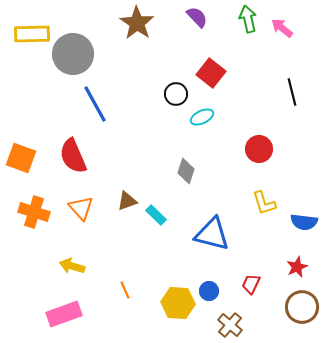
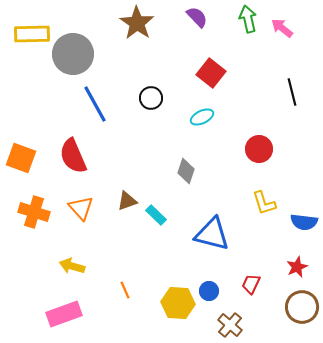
black circle: moved 25 px left, 4 px down
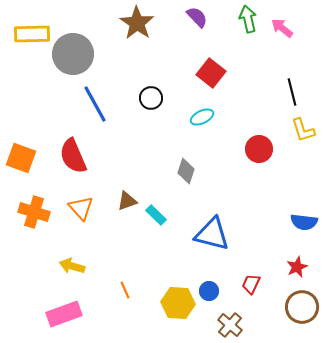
yellow L-shape: moved 39 px right, 73 px up
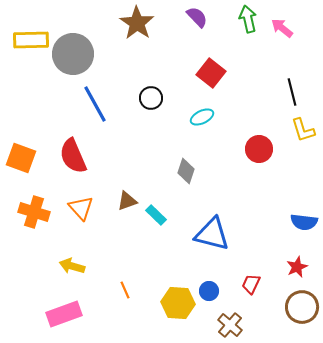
yellow rectangle: moved 1 px left, 6 px down
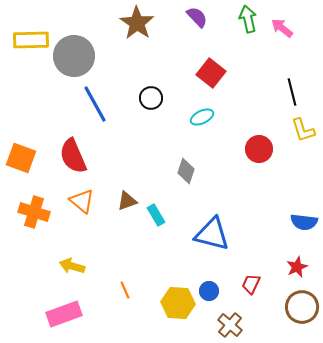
gray circle: moved 1 px right, 2 px down
orange triangle: moved 1 px right, 7 px up; rotated 8 degrees counterclockwise
cyan rectangle: rotated 15 degrees clockwise
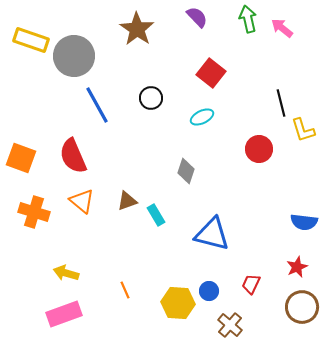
brown star: moved 6 px down
yellow rectangle: rotated 20 degrees clockwise
black line: moved 11 px left, 11 px down
blue line: moved 2 px right, 1 px down
yellow arrow: moved 6 px left, 7 px down
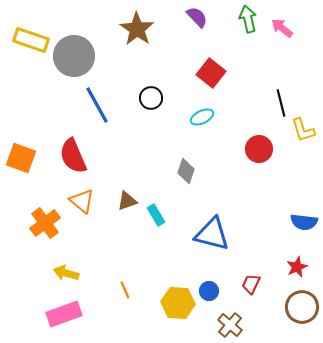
orange cross: moved 11 px right, 11 px down; rotated 36 degrees clockwise
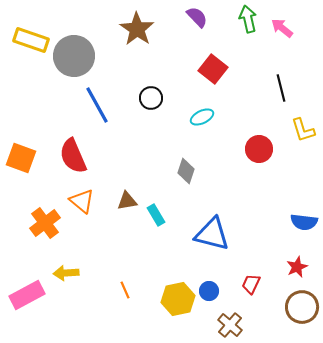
red square: moved 2 px right, 4 px up
black line: moved 15 px up
brown triangle: rotated 10 degrees clockwise
yellow arrow: rotated 20 degrees counterclockwise
yellow hexagon: moved 4 px up; rotated 16 degrees counterclockwise
pink rectangle: moved 37 px left, 19 px up; rotated 8 degrees counterclockwise
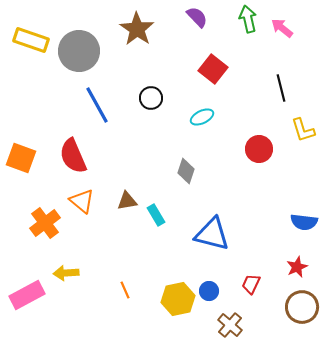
gray circle: moved 5 px right, 5 px up
